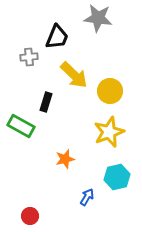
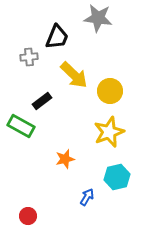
black rectangle: moved 4 px left, 1 px up; rotated 36 degrees clockwise
red circle: moved 2 px left
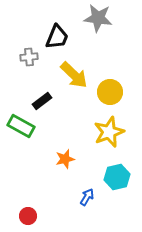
yellow circle: moved 1 px down
